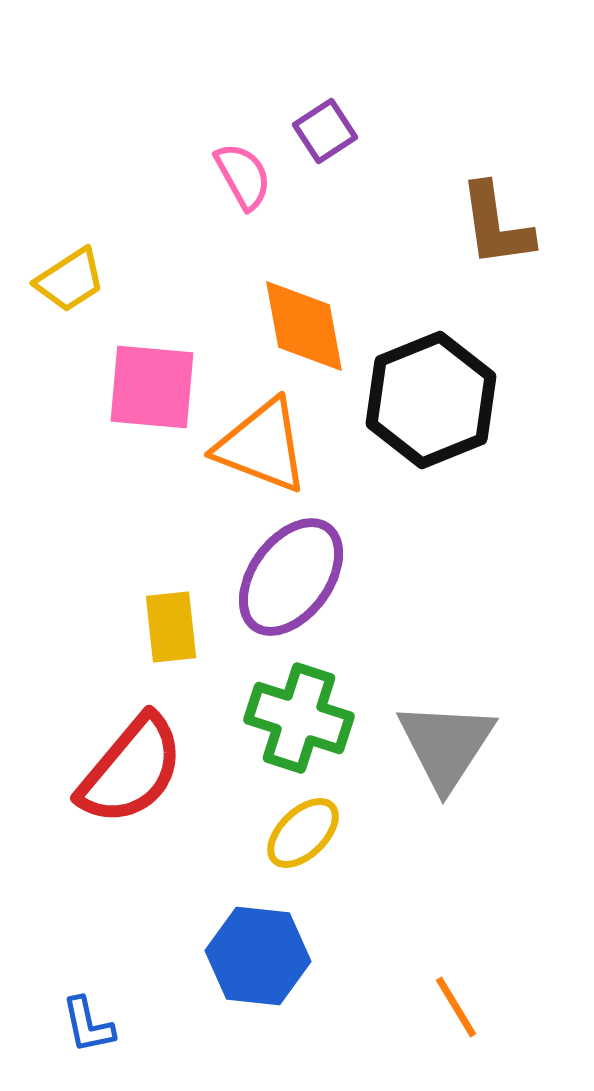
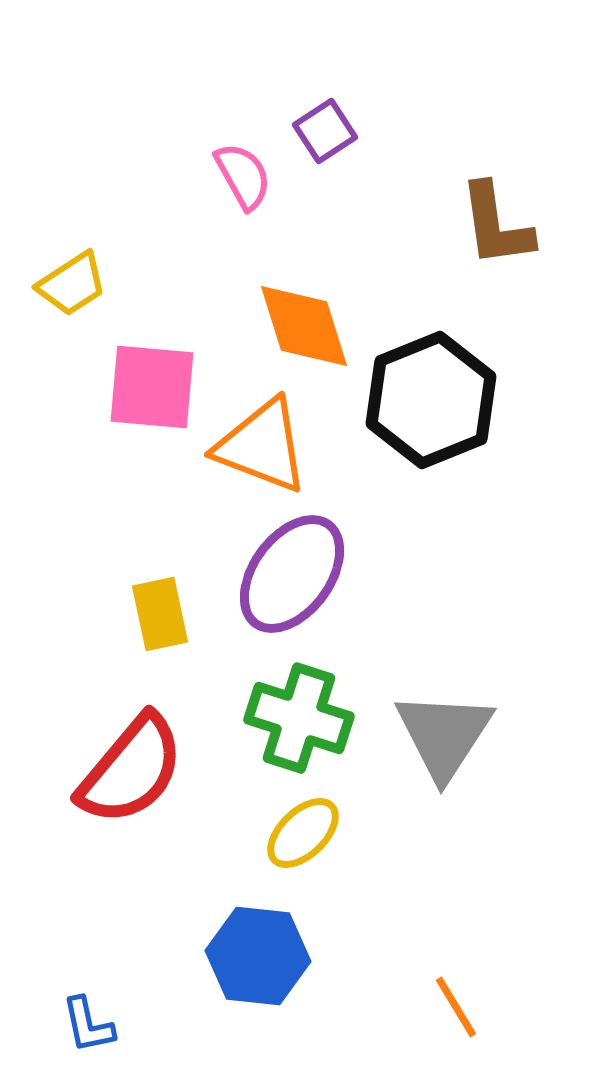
yellow trapezoid: moved 2 px right, 4 px down
orange diamond: rotated 7 degrees counterclockwise
purple ellipse: moved 1 px right, 3 px up
yellow rectangle: moved 11 px left, 13 px up; rotated 6 degrees counterclockwise
gray triangle: moved 2 px left, 10 px up
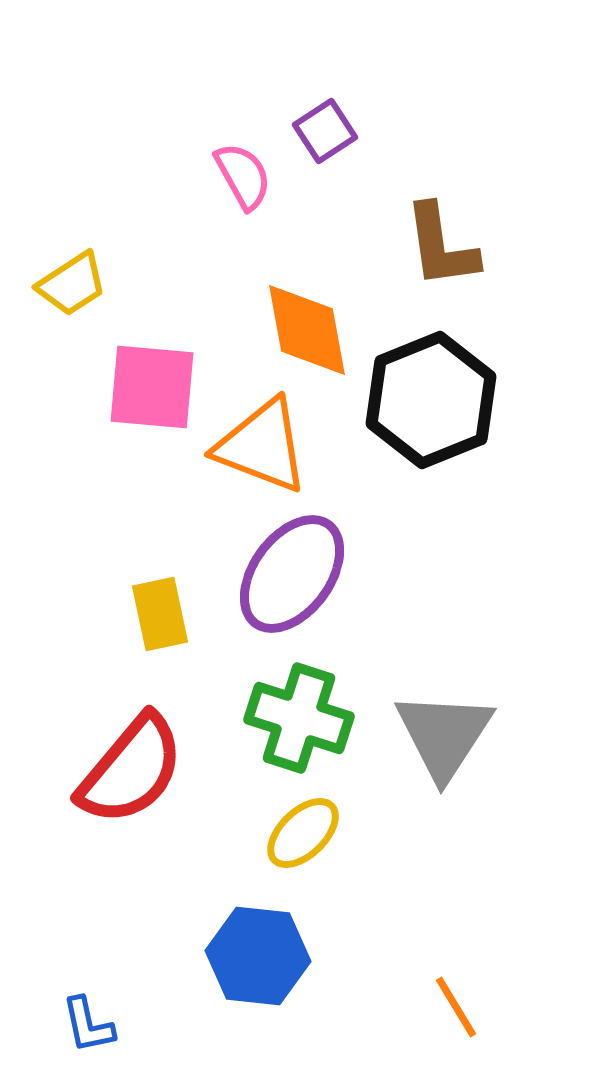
brown L-shape: moved 55 px left, 21 px down
orange diamond: moved 3 px right, 4 px down; rotated 7 degrees clockwise
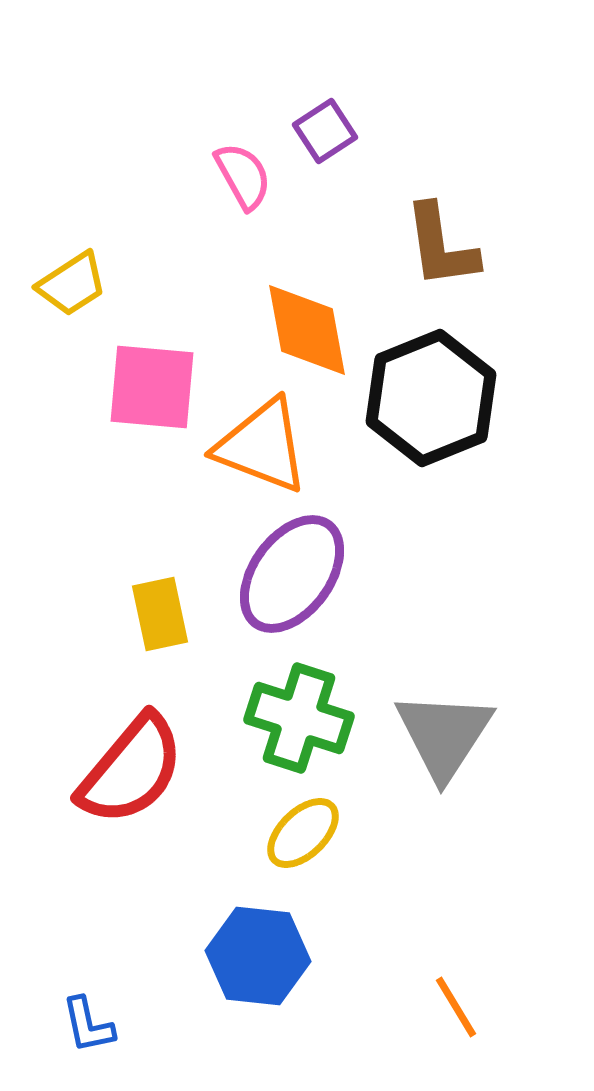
black hexagon: moved 2 px up
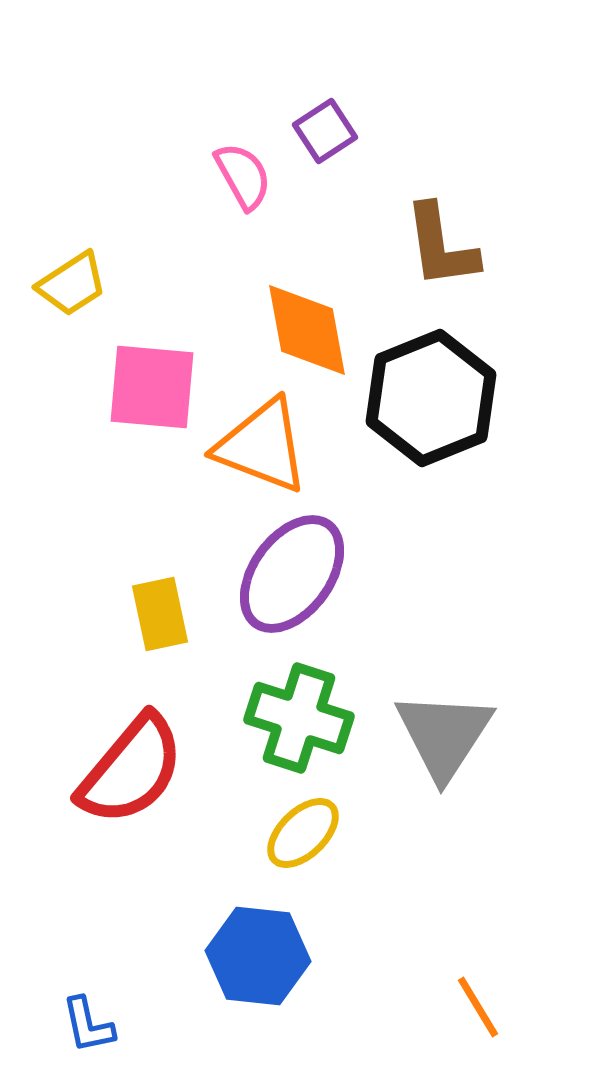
orange line: moved 22 px right
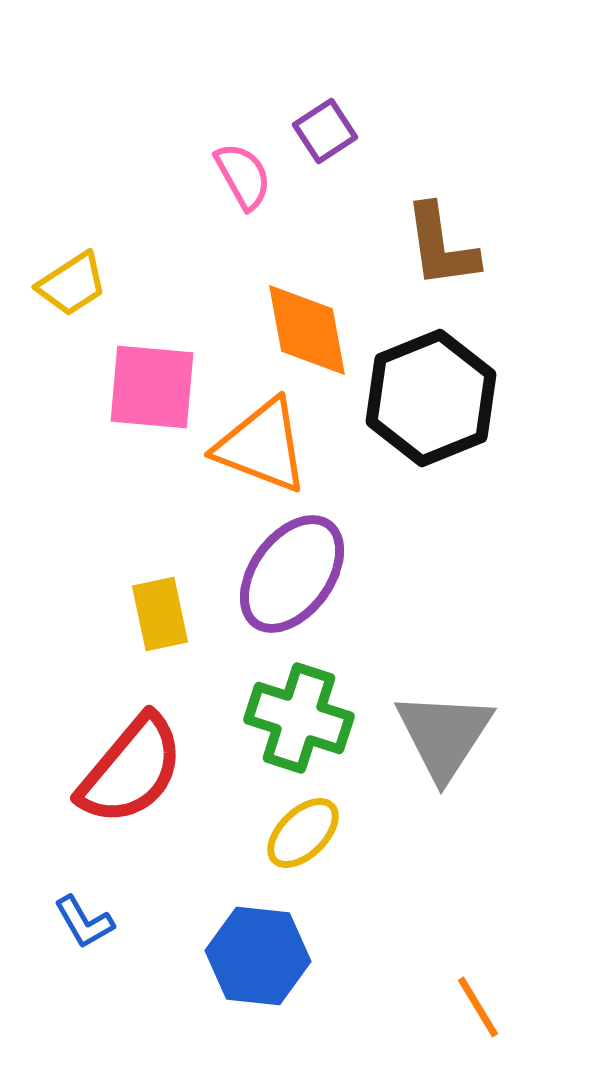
blue L-shape: moved 4 px left, 103 px up; rotated 18 degrees counterclockwise
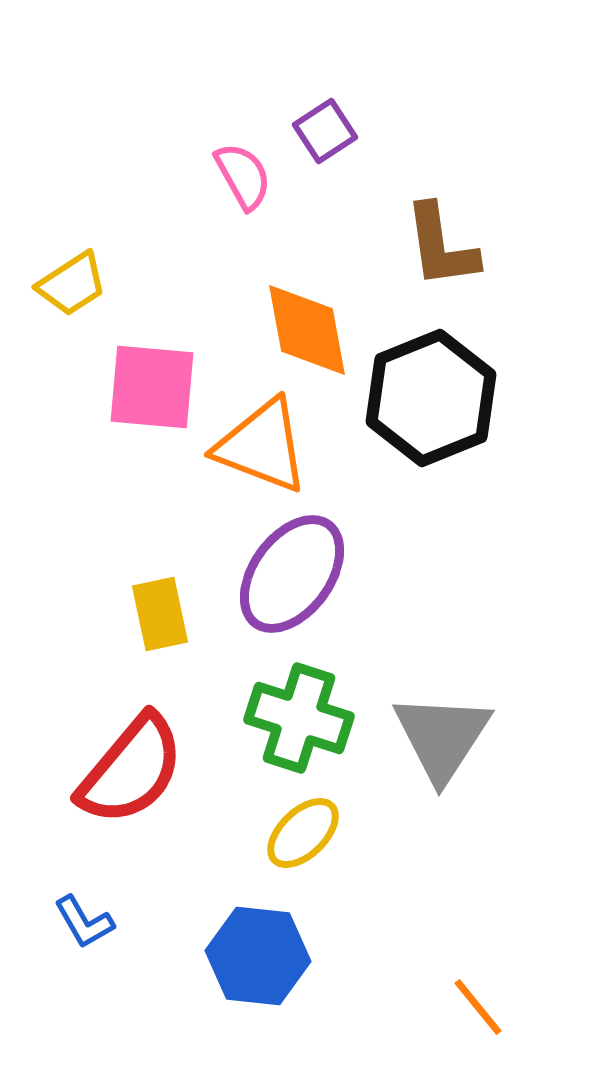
gray triangle: moved 2 px left, 2 px down
orange line: rotated 8 degrees counterclockwise
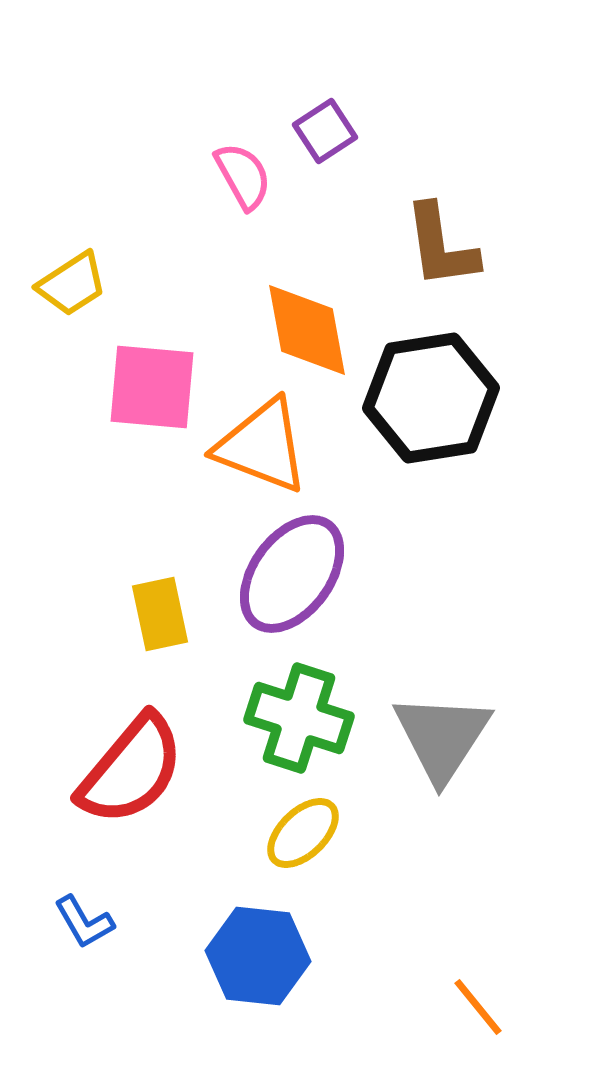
black hexagon: rotated 13 degrees clockwise
